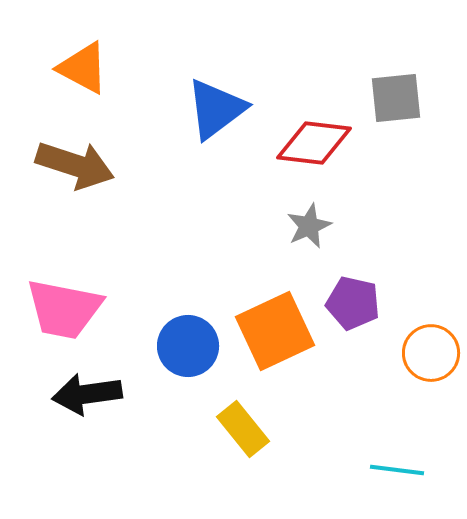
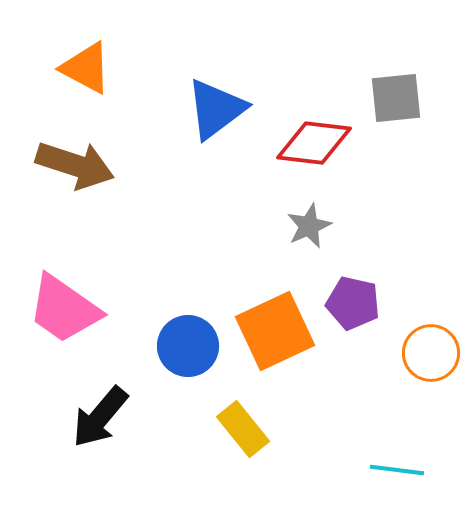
orange triangle: moved 3 px right
pink trapezoid: rotated 24 degrees clockwise
black arrow: moved 13 px right, 23 px down; rotated 42 degrees counterclockwise
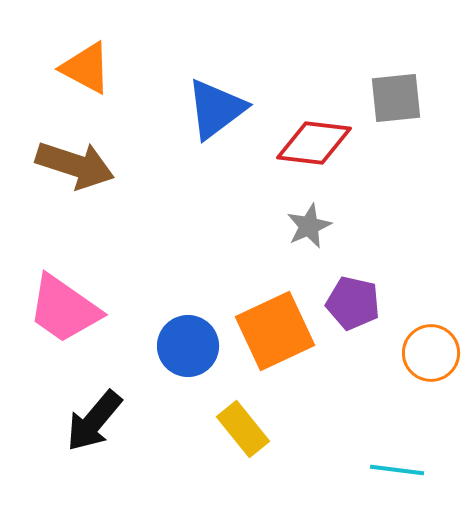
black arrow: moved 6 px left, 4 px down
